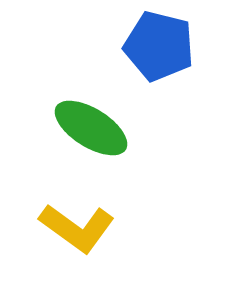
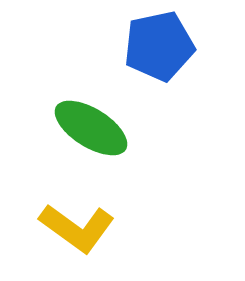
blue pentagon: rotated 26 degrees counterclockwise
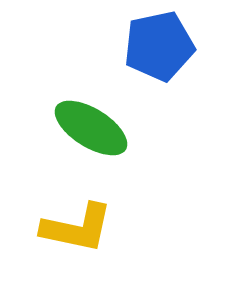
yellow L-shape: rotated 24 degrees counterclockwise
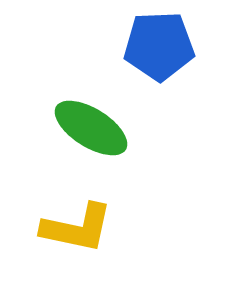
blue pentagon: rotated 10 degrees clockwise
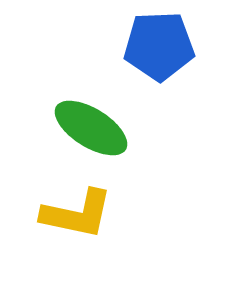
yellow L-shape: moved 14 px up
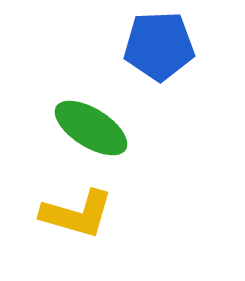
yellow L-shape: rotated 4 degrees clockwise
